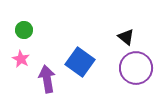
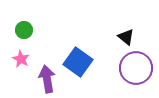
blue square: moved 2 px left
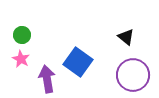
green circle: moved 2 px left, 5 px down
purple circle: moved 3 px left, 7 px down
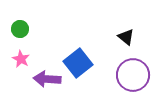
green circle: moved 2 px left, 6 px up
blue square: moved 1 px down; rotated 16 degrees clockwise
purple arrow: rotated 76 degrees counterclockwise
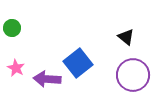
green circle: moved 8 px left, 1 px up
pink star: moved 5 px left, 9 px down
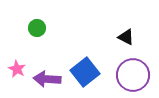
green circle: moved 25 px right
black triangle: rotated 12 degrees counterclockwise
blue square: moved 7 px right, 9 px down
pink star: moved 1 px right, 1 px down
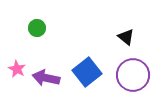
black triangle: rotated 12 degrees clockwise
blue square: moved 2 px right
purple arrow: moved 1 px left, 1 px up; rotated 8 degrees clockwise
